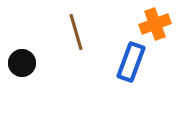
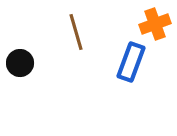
black circle: moved 2 px left
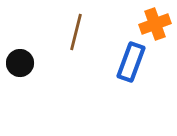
brown line: rotated 30 degrees clockwise
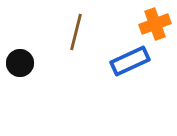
blue rectangle: moved 1 px left, 1 px up; rotated 45 degrees clockwise
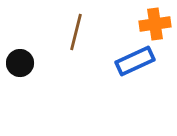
orange cross: rotated 12 degrees clockwise
blue rectangle: moved 5 px right
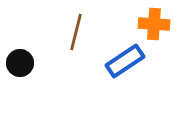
orange cross: moved 1 px left; rotated 12 degrees clockwise
blue rectangle: moved 10 px left; rotated 9 degrees counterclockwise
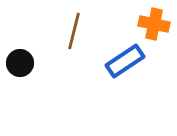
orange cross: rotated 8 degrees clockwise
brown line: moved 2 px left, 1 px up
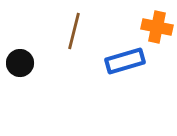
orange cross: moved 3 px right, 3 px down
blue rectangle: rotated 18 degrees clockwise
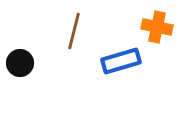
blue rectangle: moved 4 px left
